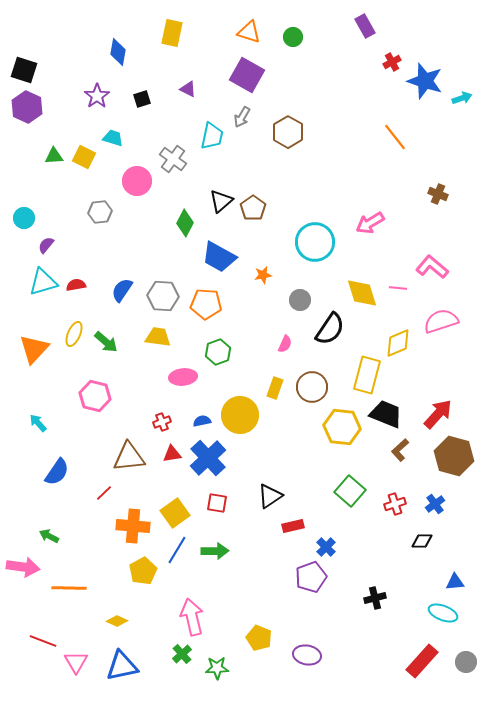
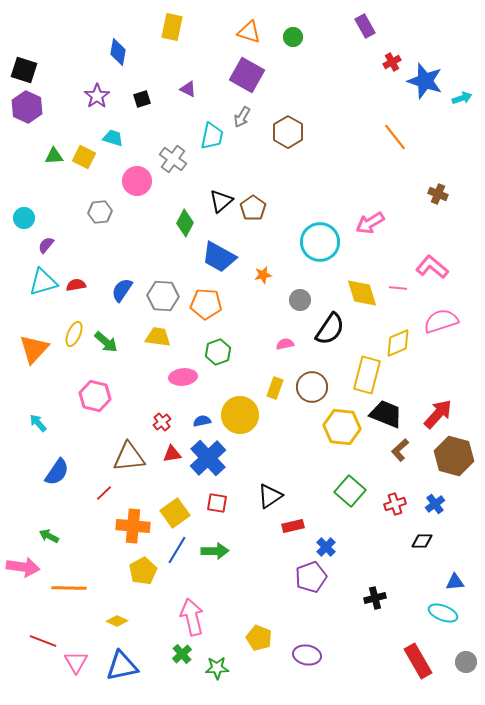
yellow rectangle at (172, 33): moved 6 px up
cyan circle at (315, 242): moved 5 px right
pink semicircle at (285, 344): rotated 126 degrees counterclockwise
red cross at (162, 422): rotated 18 degrees counterclockwise
red rectangle at (422, 661): moved 4 px left; rotated 72 degrees counterclockwise
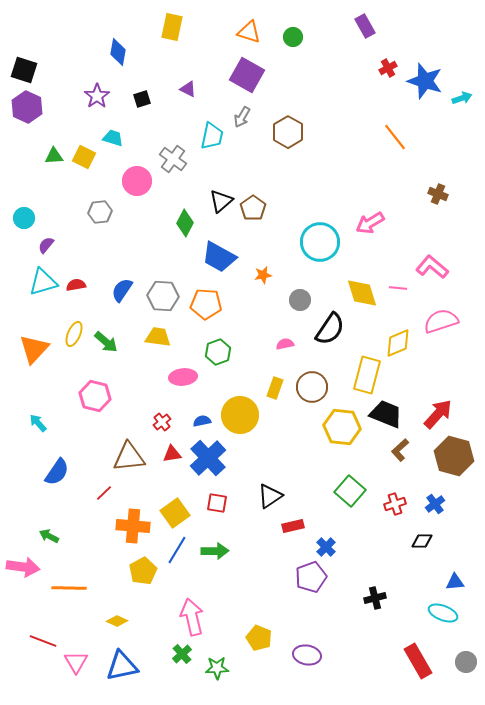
red cross at (392, 62): moved 4 px left, 6 px down
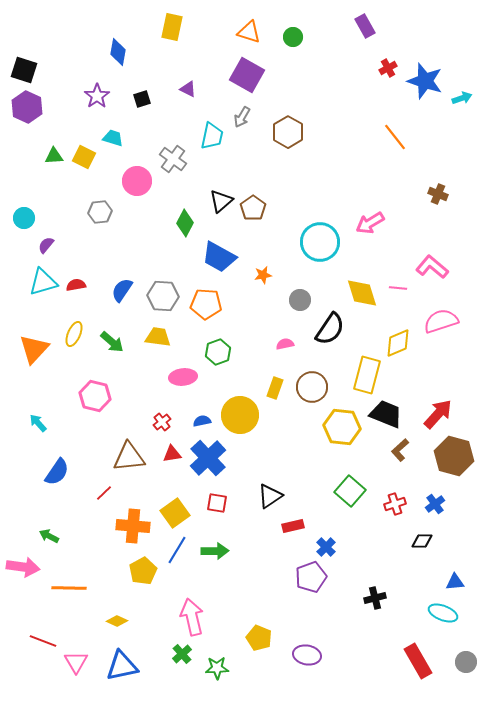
green arrow at (106, 342): moved 6 px right
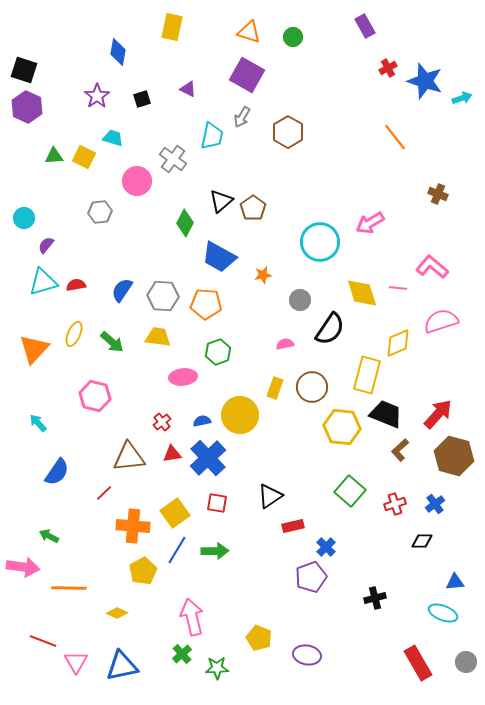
yellow diamond at (117, 621): moved 8 px up
red rectangle at (418, 661): moved 2 px down
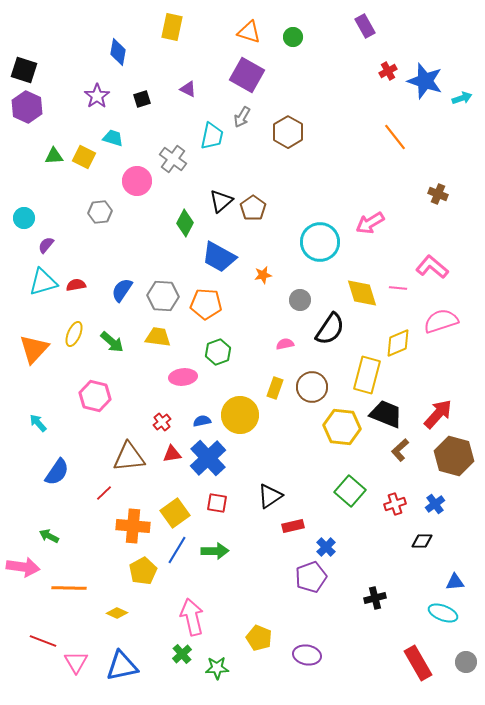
red cross at (388, 68): moved 3 px down
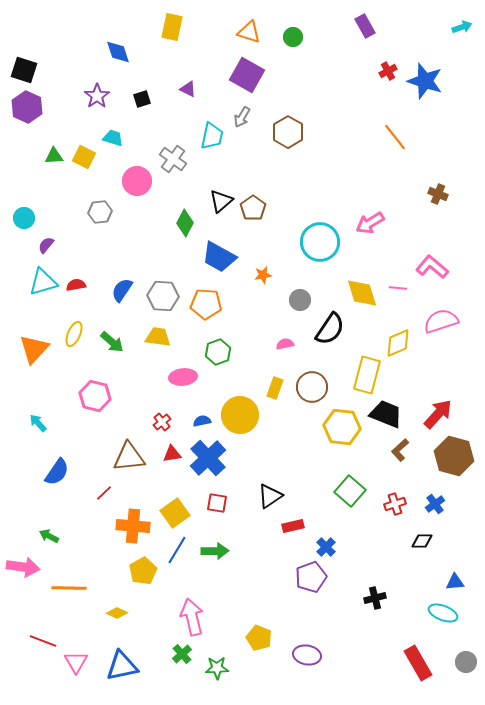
blue diamond at (118, 52): rotated 28 degrees counterclockwise
cyan arrow at (462, 98): moved 71 px up
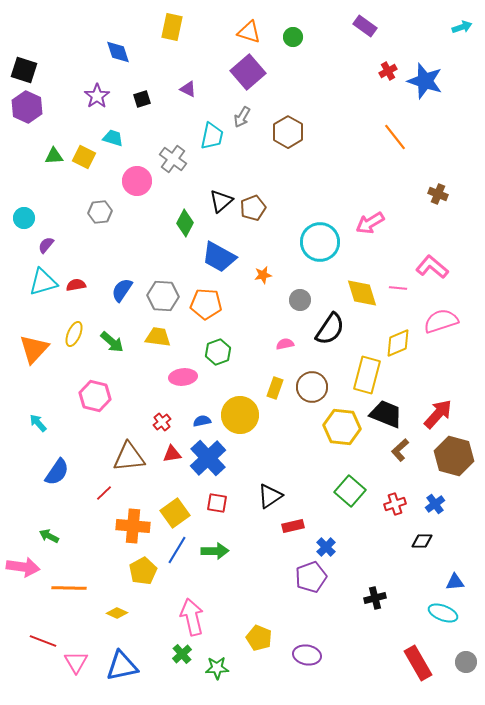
purple rectangle at (365, 26): rotated 25 degrees counterclockwise
purple square at (247, 75): moved 1 px right, 3 px up; rotated 20 degrees clockwise
brown pentagon at (253, 208): rotated 15 degrees clockwise
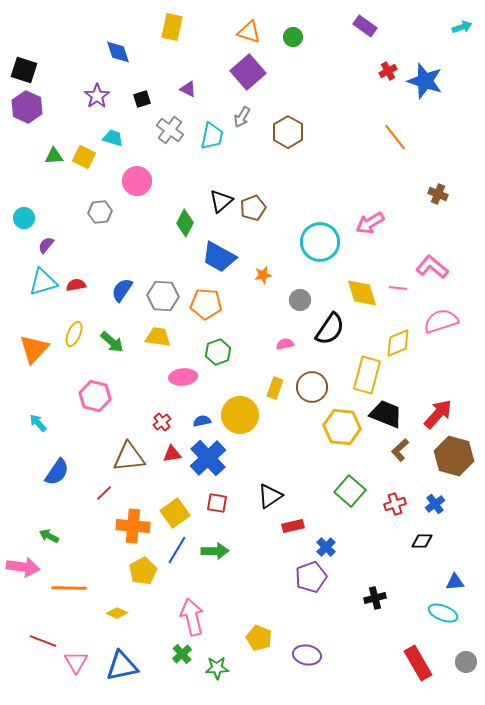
gray cross at (173, 159): moved 3 px left, 29 px up
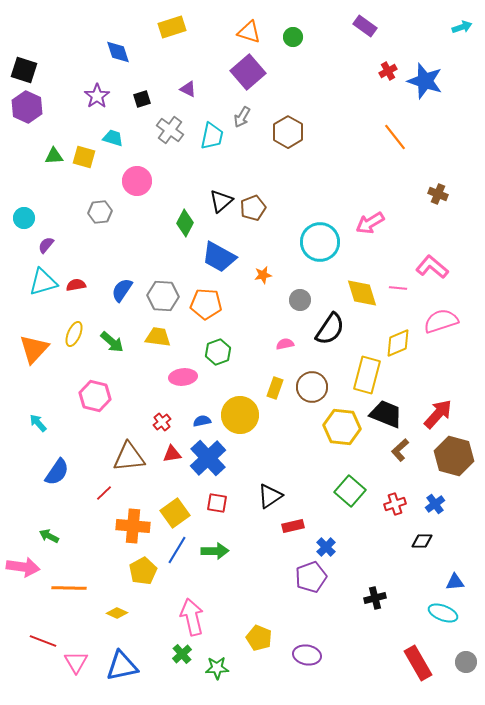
yellow rectangle at (172, 27): rotated 60 degrees clockwise
yellow square at (84, 157): rotated 10 degrees counterclockwise
